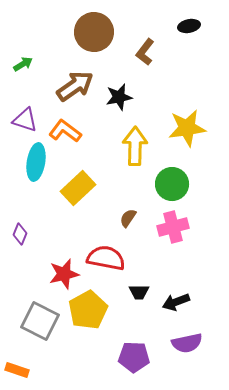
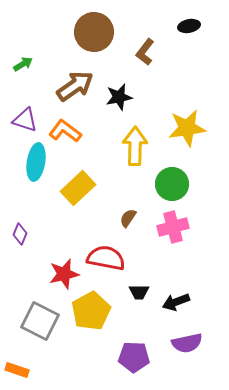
yellow pentagon: moved 3 px right, 1 px down
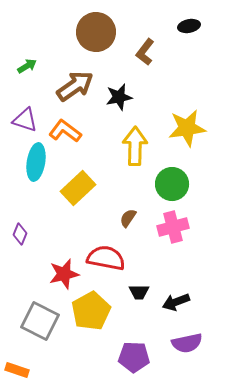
brown circle: moved 2 px right
green arrow: moved 4 px right, 2 px down
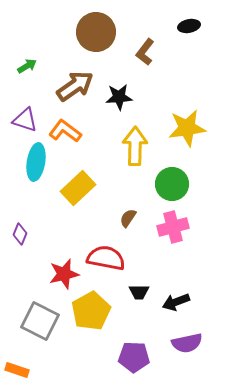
black star: rotated 8 degrees clockwise
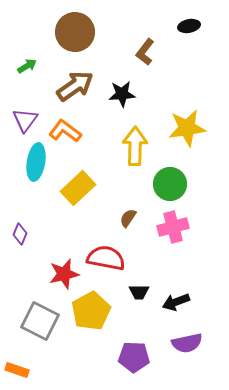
brown circle: moved 21 px left
black star: moved 3 px right, 3 px up
purple triangle: rotated 48 degrees clockwise
green circle: moved 2 px left
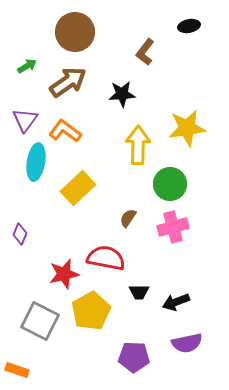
brown arrow: moved 7 px left, 4 px up
yellow arrow: moved 3 px right, 1 px up
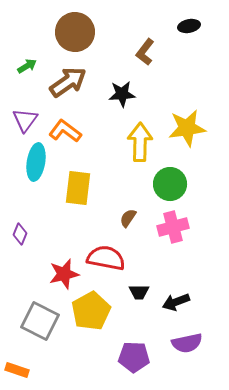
yellow arrow: moved 2 px right, 3 px up
yellow rectangle: rotated 40 degrees counterclockwise
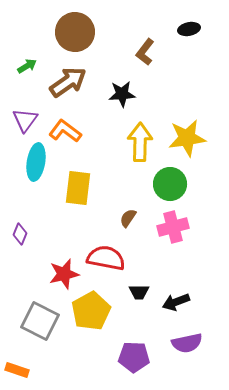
black ellipse: moved 3 px down
yellow star: moved 10 px down
